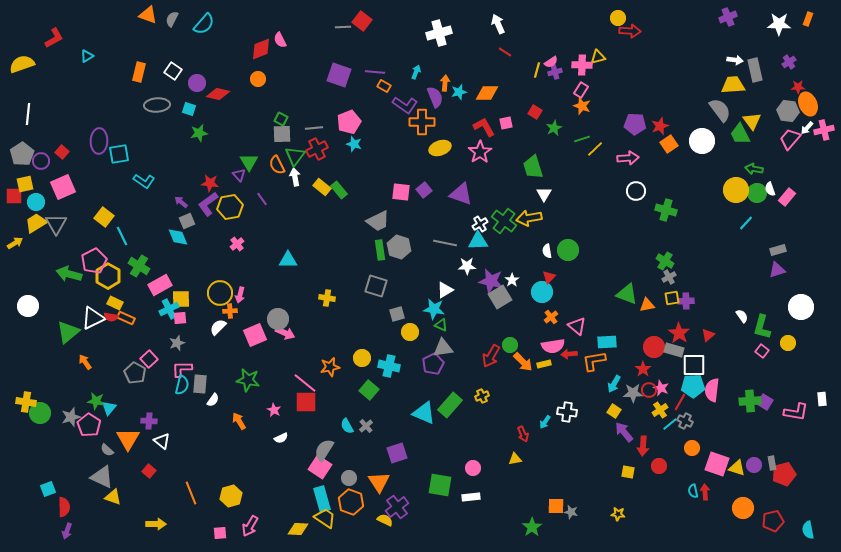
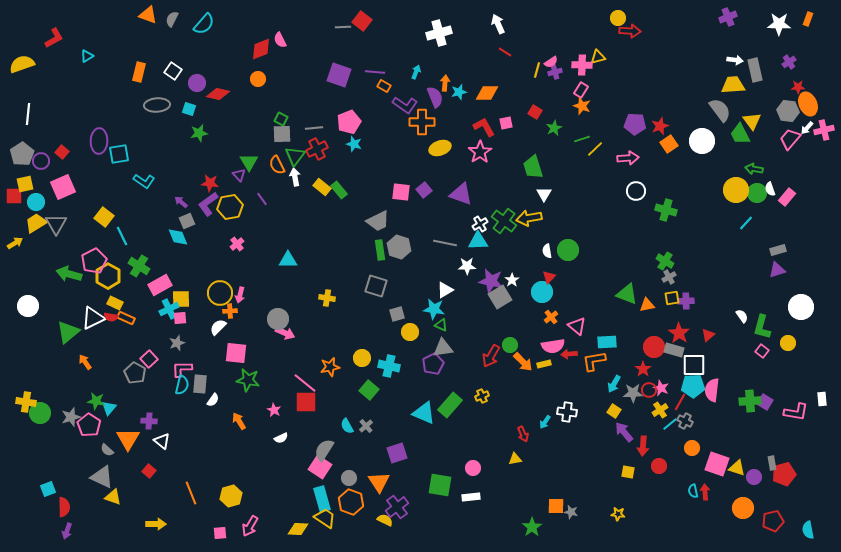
pink square at (255, 335): moved 19 px left, 18 px down; rotated 30 degrees clockwise
purple circle at (754, 465): moved 12 px down
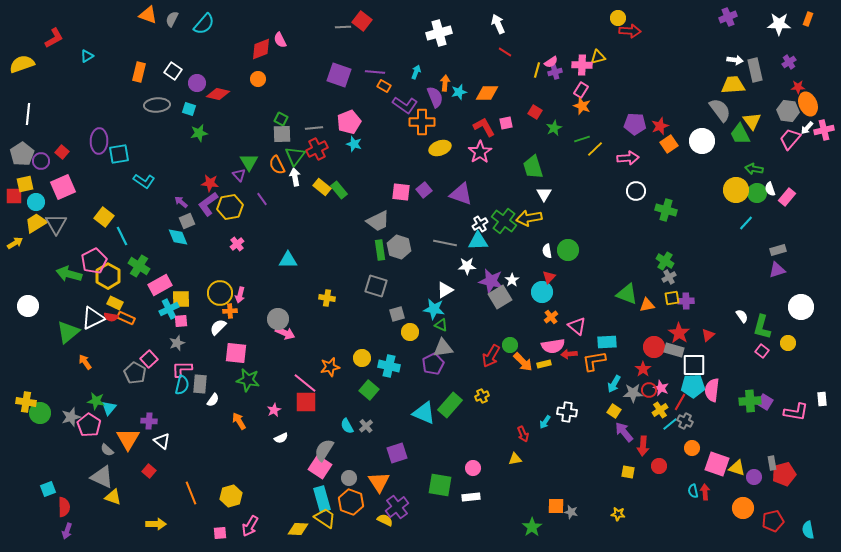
pink square at (180, 318): moved 1 px right, 3 px down
pink star at (274, 410): rotated 16 degrees clockwise
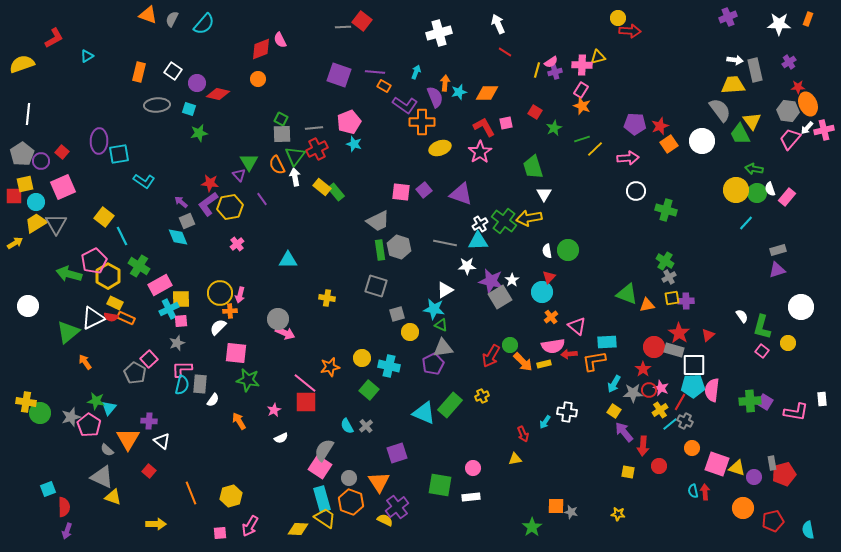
green rectangle at (339, 190): moved 3 px left, 2 px down
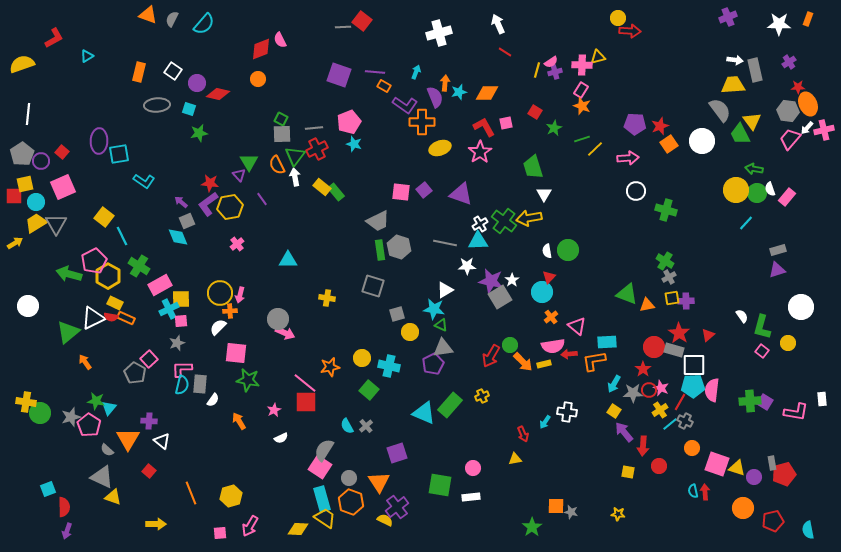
gray square at (376, 286): moved 3 px left
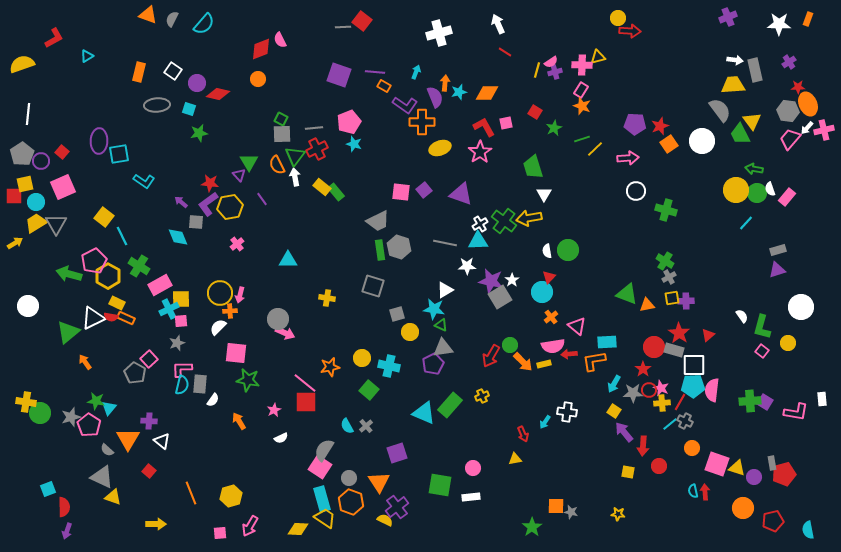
gray square at (187, 221): moved 9 px right, 1 px down; rotated 28 degrees clockwise
yellow rectangle at (115, 303): moved 2 px right
yellow cross at (660, 410): moved 2 px right, 7 px up; rotated 28 degrees clockwise
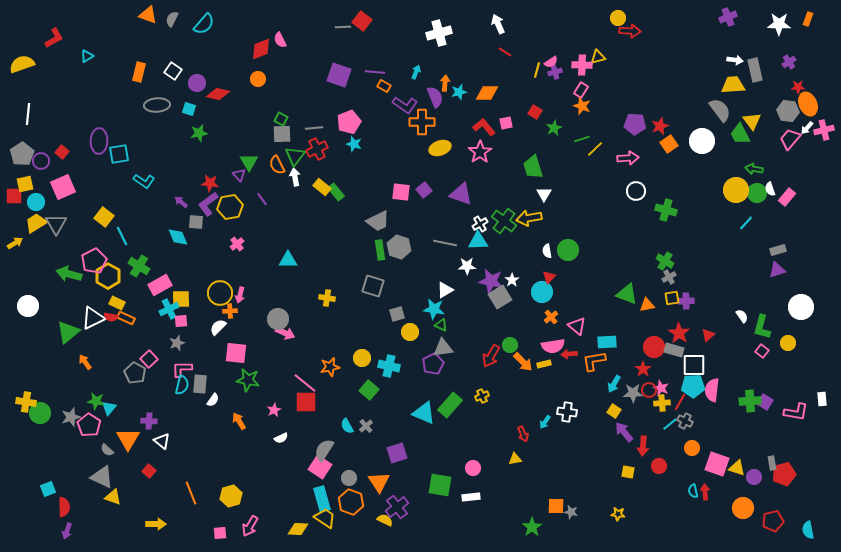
red L-shape at (484, 127): rotated 10 degrees counterclockwise
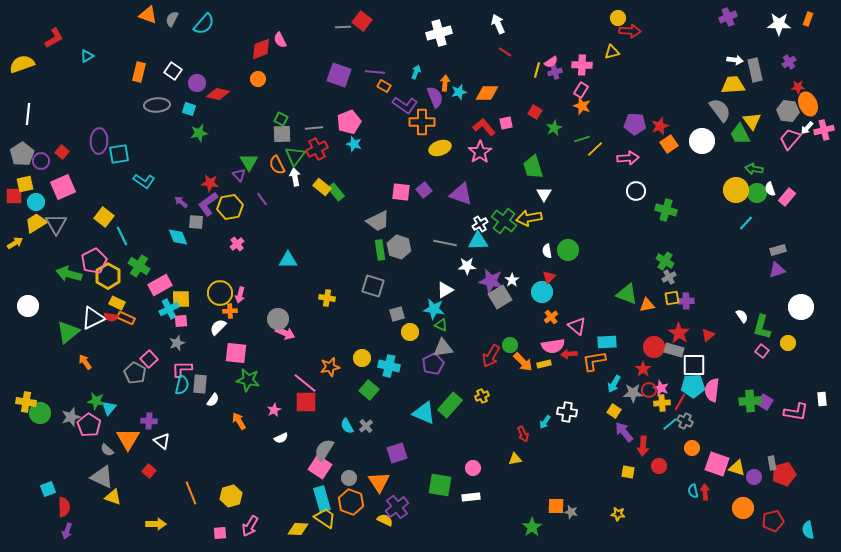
yellow triangle at (598, 57): moved 14 px right, 5 px up
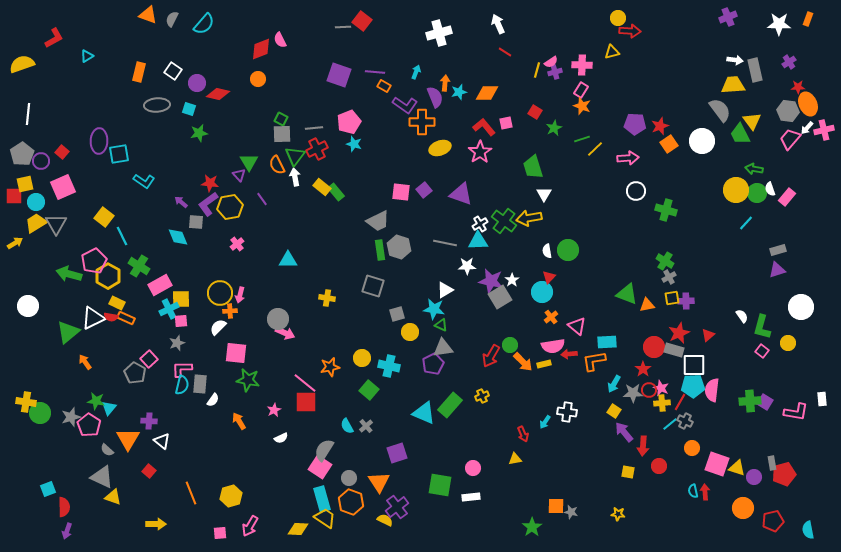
red star at (679, 333): rotated 15 degrees clockwise
